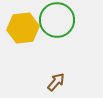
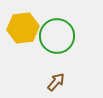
green circle: moved 16 px down
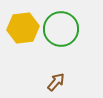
green circle: moved 4 px right, 7 px up
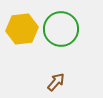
yellow hexagon: moved 1 px left, 1 px down
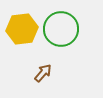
brown arrow: moved 13 px left, 9 px up
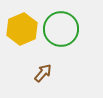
yellow hexagon: rotated 16 degrees counterclockwise
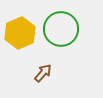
yellow hexagon: moved 2 px left, 4 px down
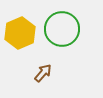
green circle: moved 1 px right
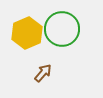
yellow hexagon: moved 7 px right
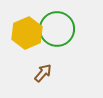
green circle: moved 5 px left
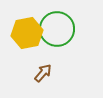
yellow hexagon: rotated 12 degrees clockwise
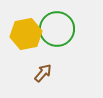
yellow hexagon: moved 1 px left, 1 px down
